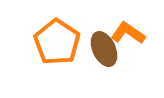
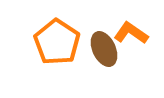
orange L-shape: moved 3 px right
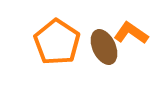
brown ellipse: moved 2 px up
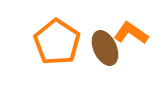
brown ellipse: moved 1 px right, 1 px down
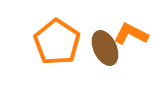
orange L-shape: moved 1 px down; rotated 8 degrees counterclockwise
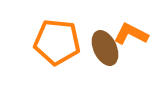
orange pentagon: rotated 27 degrees counterclockwise
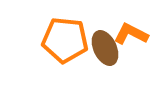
orange pentagon: moved 8 px right, 2 px up
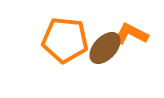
brown ellipse: rotated 68 degrees clockwise
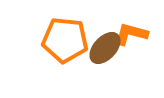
orange L-shape: rotated 12 degrees counterclockwise
